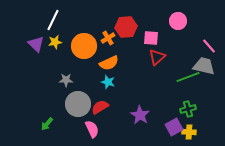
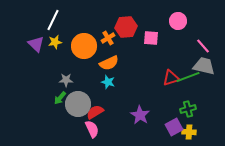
pink line: moved 6 px left
red triangle: moved 14 px right, 21 px down; rotated 24 degrees clockwise
red semicircle: moved 5 px left, 5 px down
green arrow: moved 13 px right, 26 px up
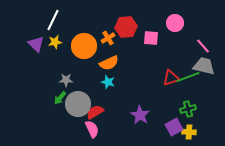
pink circle: moved 3 px left, 2 px down
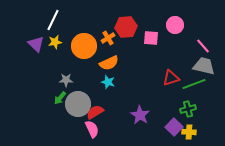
pink circle: moved 2 px down
green line: moved 6 px right, 7 px down
purple square: rotated 18 degrees counterclockwise
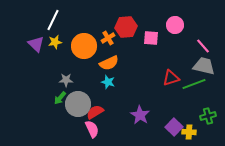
green cross: moved 20 px right, 7 px down
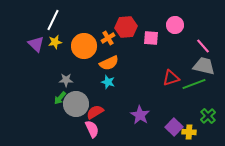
gray circle: moved 2 px left
green cross: rotated 28 degrees counterclockwise
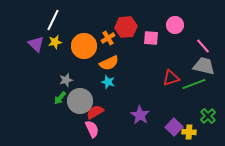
gray star: rotated 16 degrees counterclockwise
gray circle: moved 4 px right, 3 px up
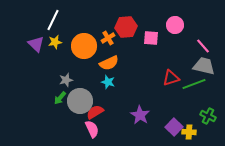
green cross: rotated 21 degrees counterclockwise
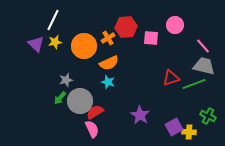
purple square: rotated 18 degrees clockwise
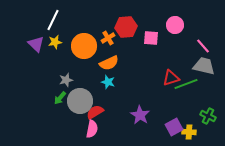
green line: moved 8 px left
pink semicircle: rotated 36 degrees clockwise
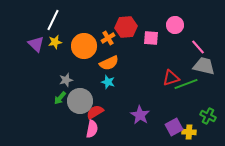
pink line: moved 5 px left, 1 px down
